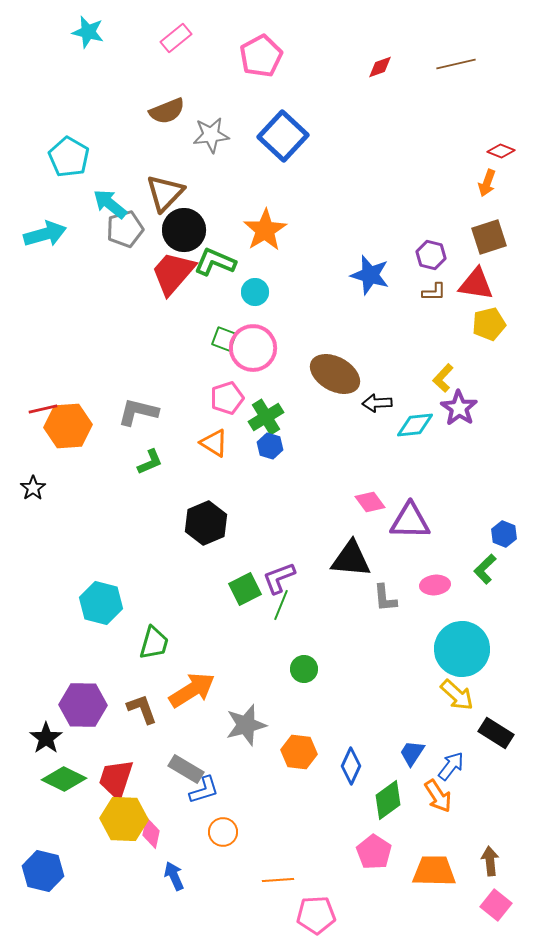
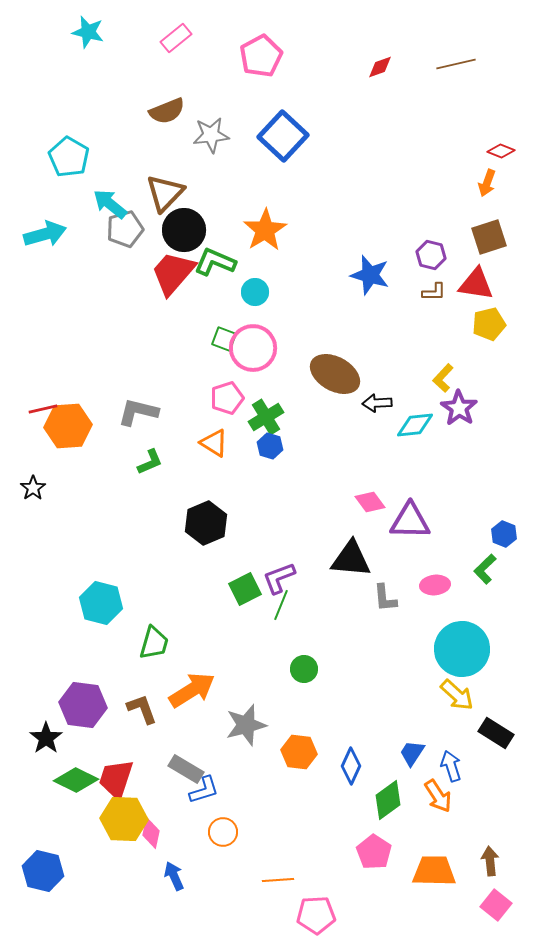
purple hexagon at (83, 705): rotated 6 degrees clockwise
blue arrow at (451, 766): rotated 56 degrees counterclockwise
green diamond at (64, 779): moved 12 px right, 1 px down
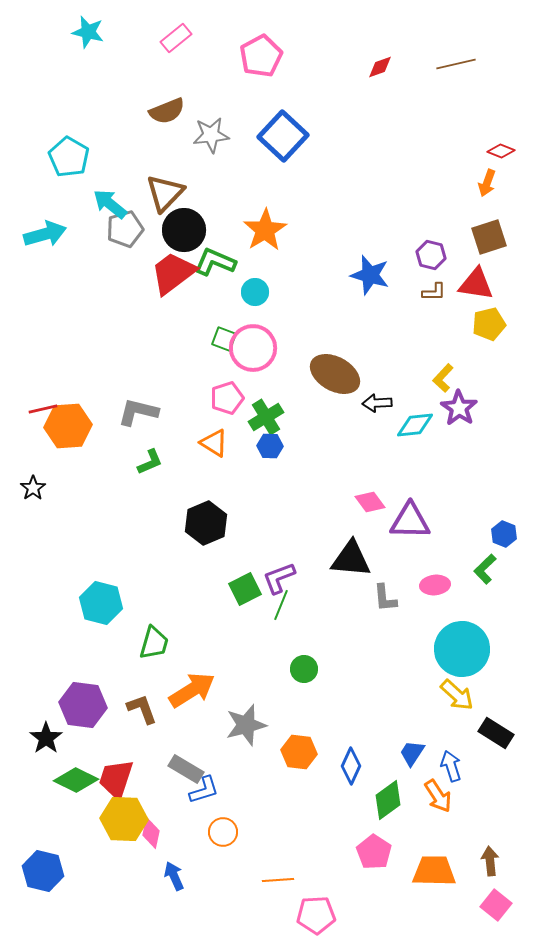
red trapezoid at (173, 273): rotated 12 degrees clockwise
blue hexagon at (270, 446): rotated 15 degrees counterclockwise
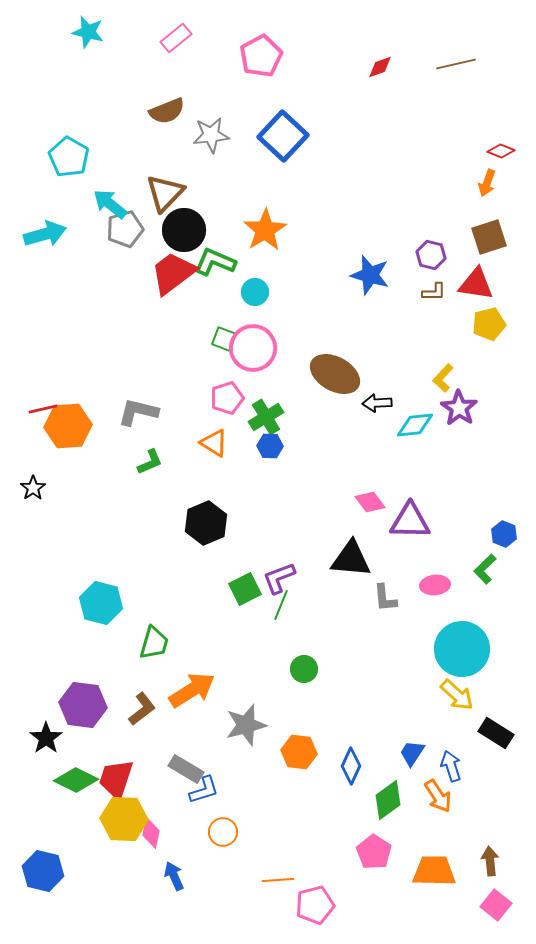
brown L-shape at (142, 709): rotated 72 degrees clockwise
pink pentagon at (316, 915): moved 1 px left, 10 px up; rotated 12 degrees counterclockwise
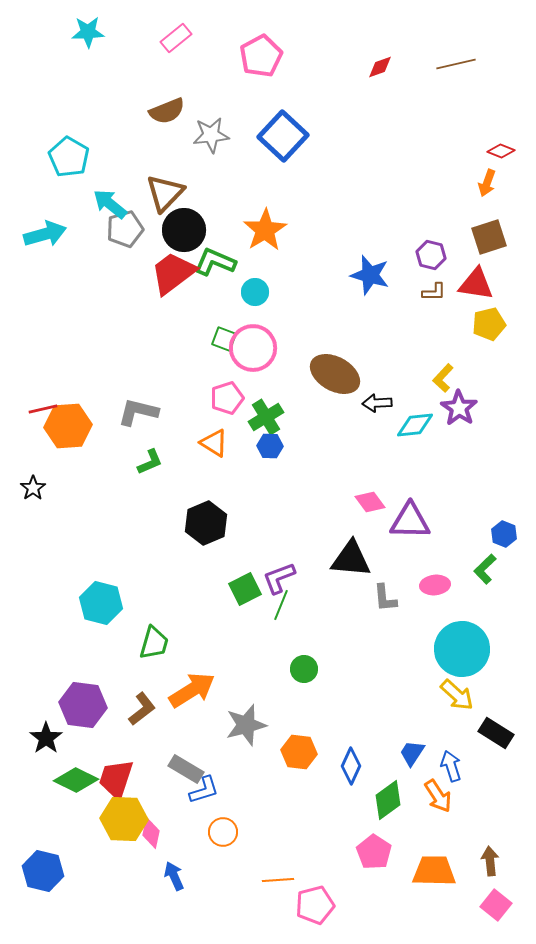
cyan star at (88, 32): rotated 16 degrees counterclockwise
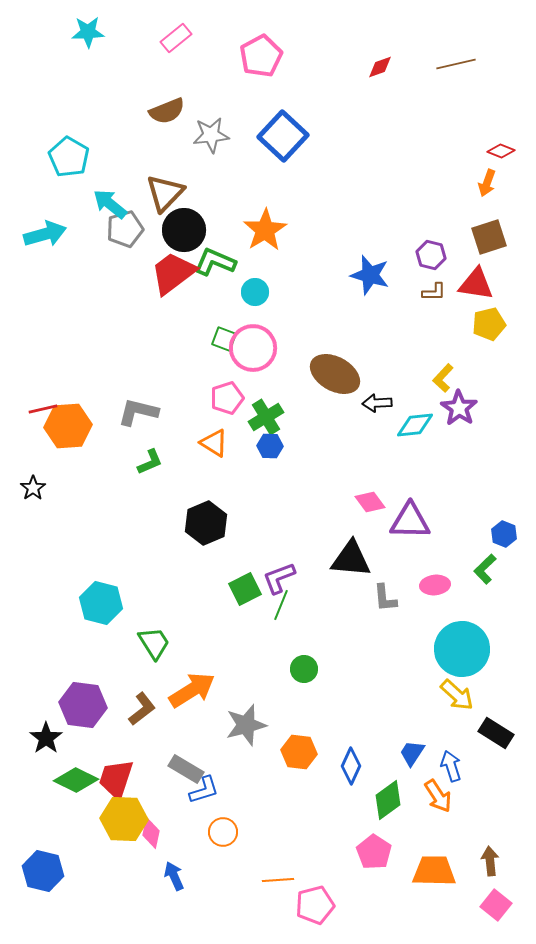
green trapezoid at (154, 643): rotated 48 degrees counterclockwise
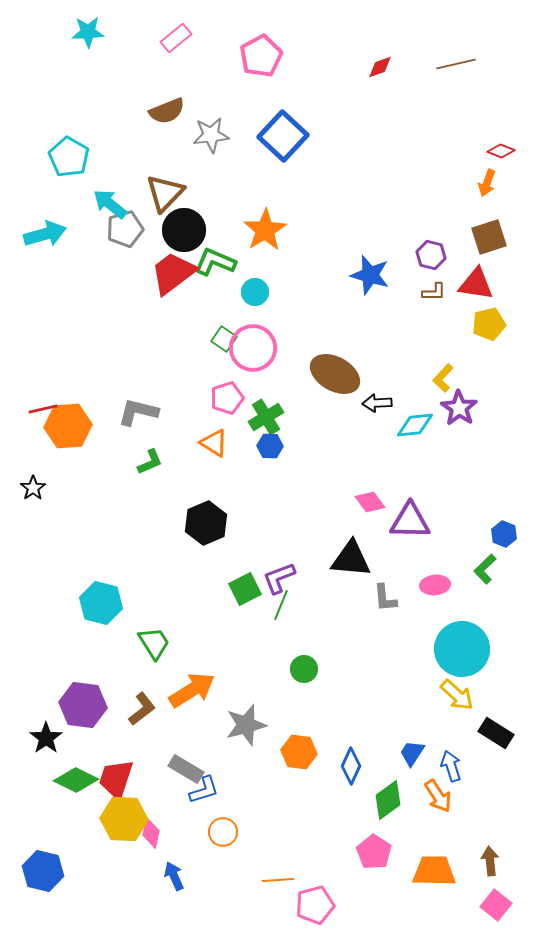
green square at (224, 339): rotated 15 degrees clockwise
